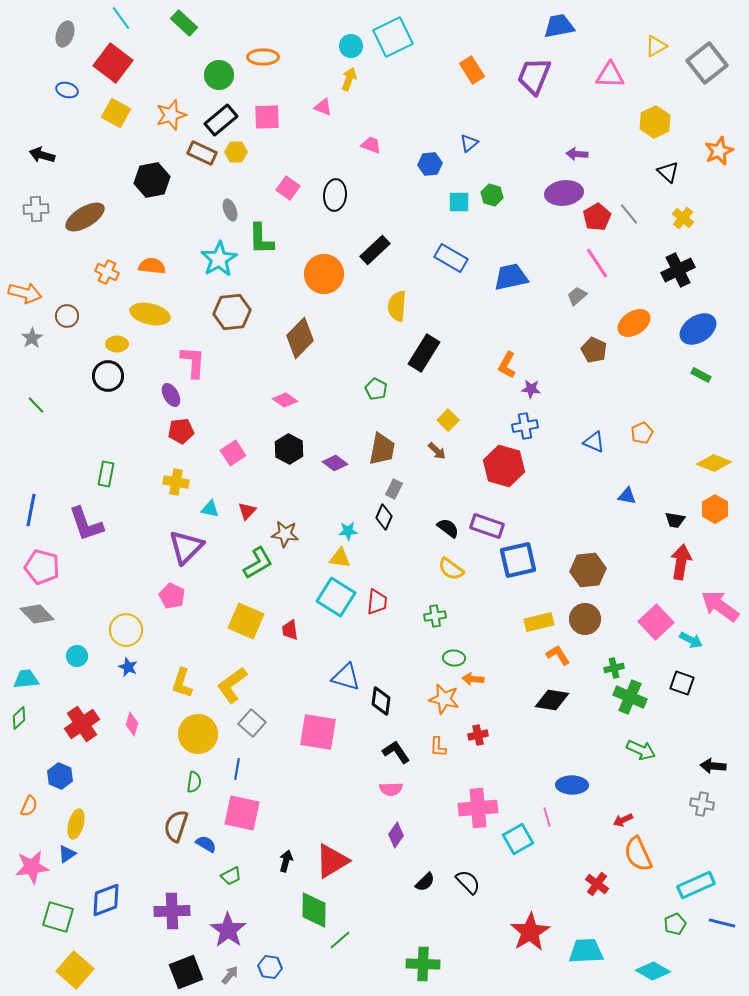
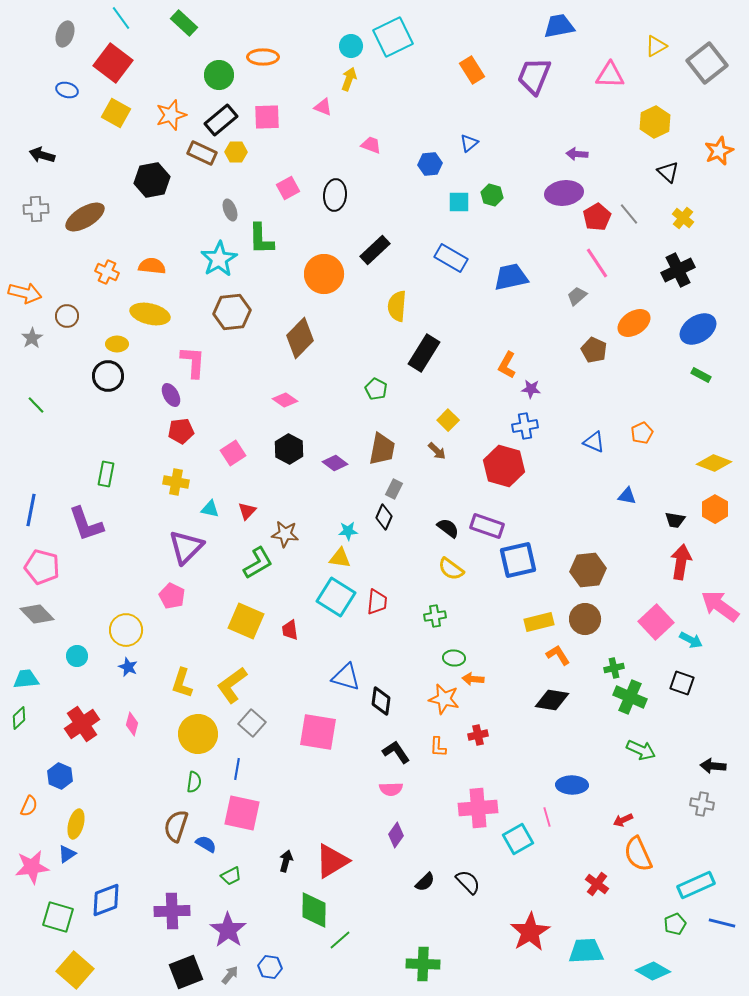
pink square at (288, 188): rotated 25 degrees clockwise
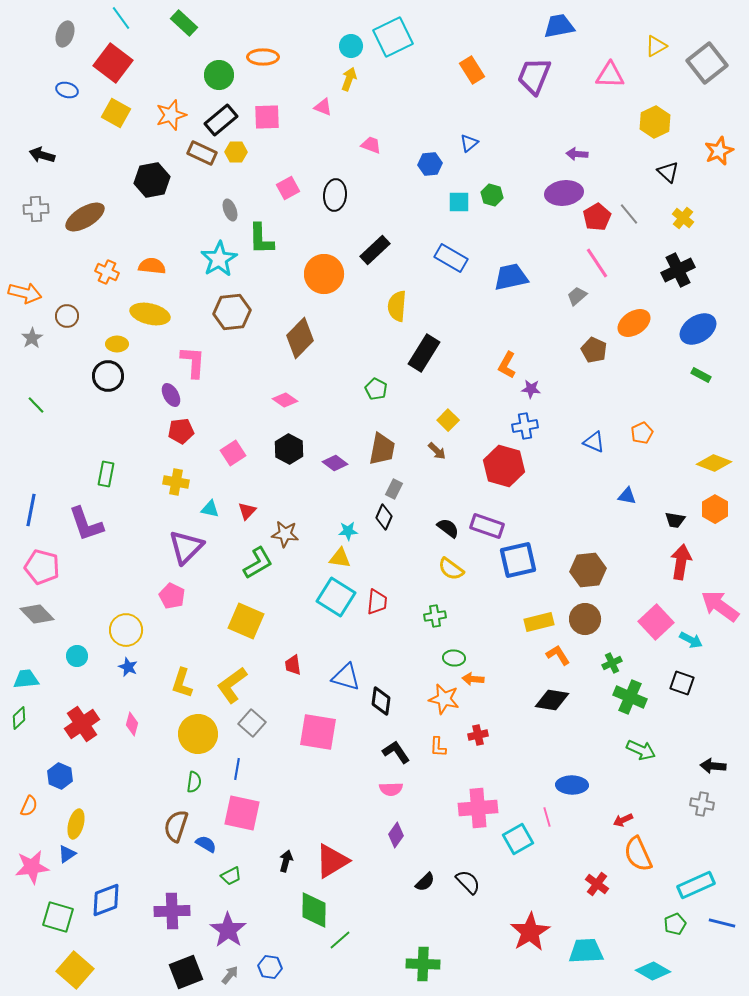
red trapezoid at (290, 630): moved 3 px right, 35 px down
green cross at (614, 668): moved 2 px left, 5 px up; rotated 12 degrees counterclockwise
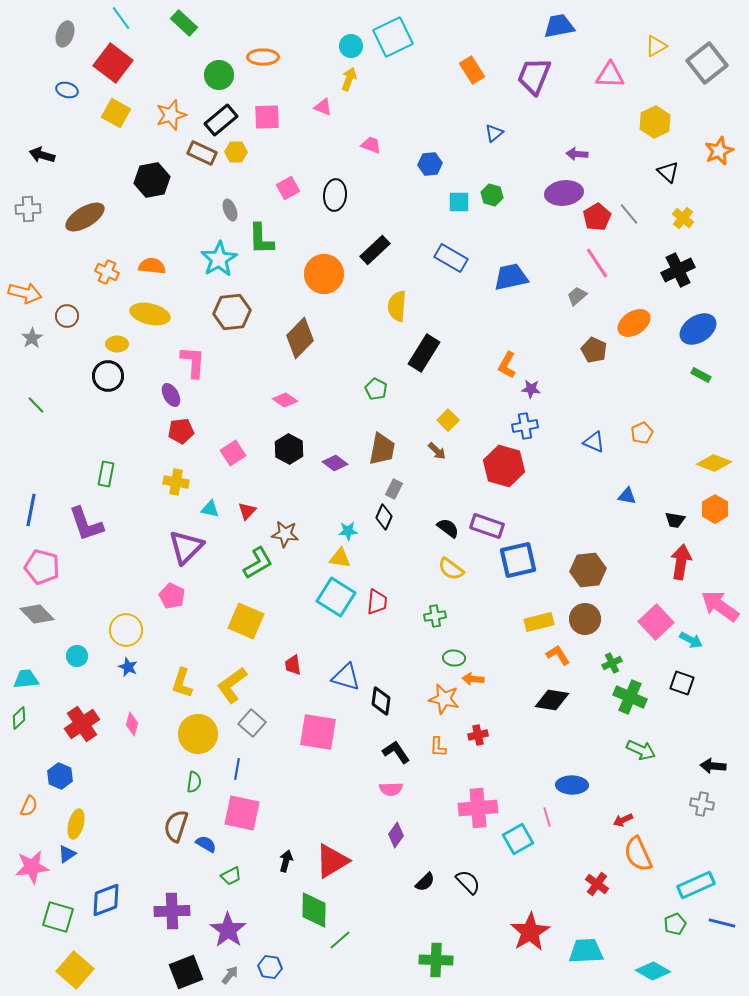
blue triangle at (469, 143): moved 25 px right, 10 px up
gray cross at (36, 209): moved 8 px left
green cross at (423, 964): moved 13 px right, 4 px up
